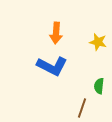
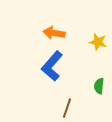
orange arrow: moved 2 px left; rotated 95 degrees clockwise
blue L-shape: rotated 104 degrees clockwise
brown line: moved 15 px left
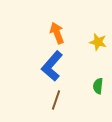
orange arrow: moved 3 px right; rotated 60 degrees clockwise
green semicircle: moved 1 px left
brown line: moved 11 px left, 8 px up
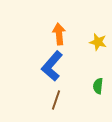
orange arrow: moved 2 px right, 1 px down; rotated 15 degrees clockwise
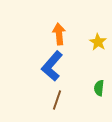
yellow star: rotated 18 degrees clockwise
green semicircle: moved 1 px right, 2 px down
brown line: moved 1 px right
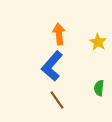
brown line: rotated 54 degrees counterclockwise
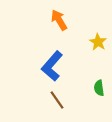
orange arrow: moved 14 px up; rotated 25 degrees counterclockwise
green semicircle: rotated 14 degrees counterclockwise
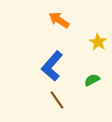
orange arrow: rotated 25 degrees counterclockwise
green semicircle: moved 7 px left, 8 px up; rotated 70 degrees clockwise
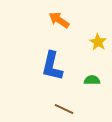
blue L-shape: rotated 28 degrees counterclockwise
green semicircle: rotated 28 degrees clockwise
brown line: moved 7 px right, 9 px down; rotated 30 degrees counterclockwise
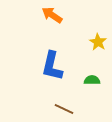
orange arrow: moved 7 px left, 5 px up
